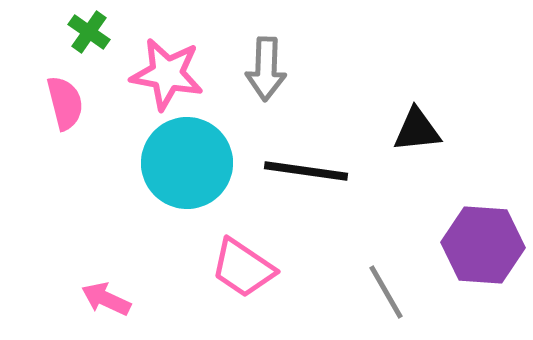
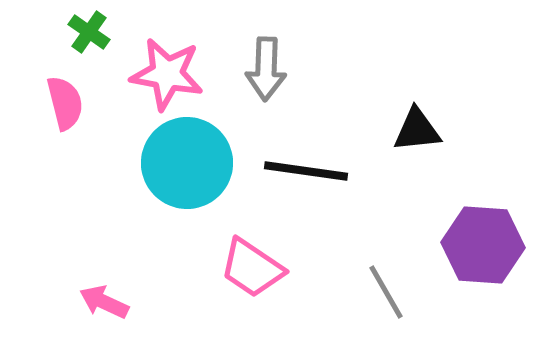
pink trapezoid: moved 9 px right
pink arrow: moved 2 px left, 3 px down
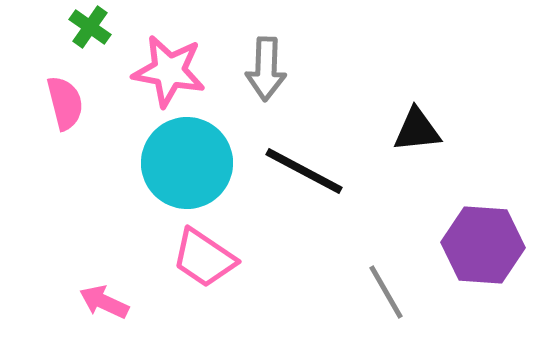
green cross: moved 1 px right, 5 px up
pink star: moved 2 px right, 3 px up
black line: moved 2 px left; rotated 20 degrees clockwise
pink trapezoid: moved 48 px left, 10 px up
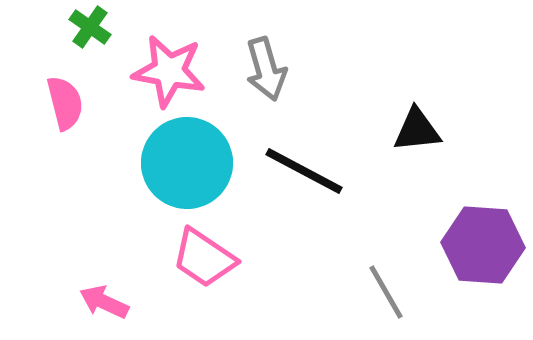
gray arrow: rotated 18 degrees counterclockwise
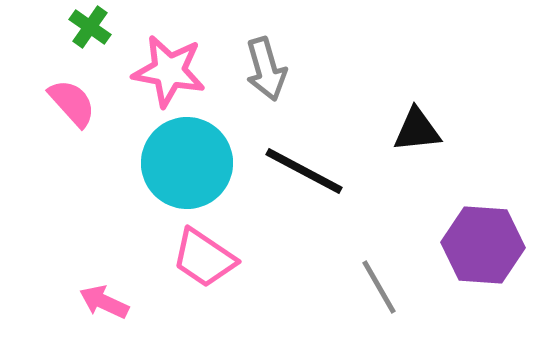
pink semicircle: moved 7 px right; rotated 28 degrees counterclockwise
gray line: moved 7 px left, 5 px up
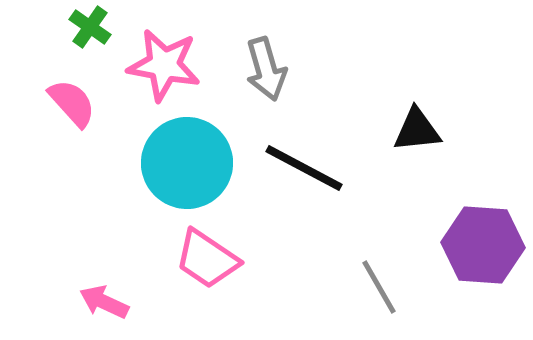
pink star: moved 5 px left, 6 px up
black line: moved 3 px up
pink trapezoid: moved 3 px right, 1 px down
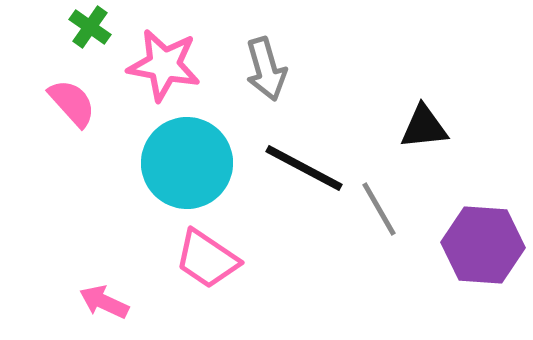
black triangle: moved 7 px right, 3 px up
gray line: moved 78 px up
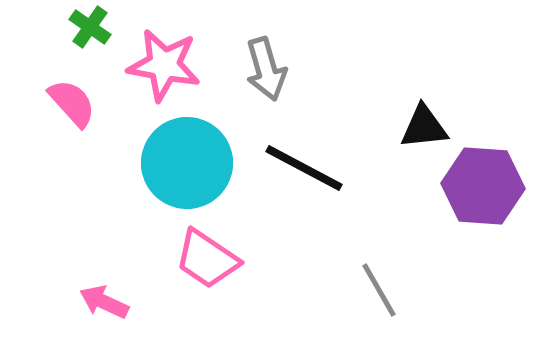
gray line: moved 81 px down
purple hexagon: moved 59 px up
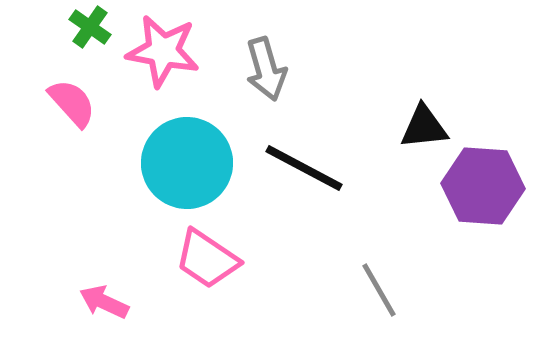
pink star: moved 1 px left, 14 px up
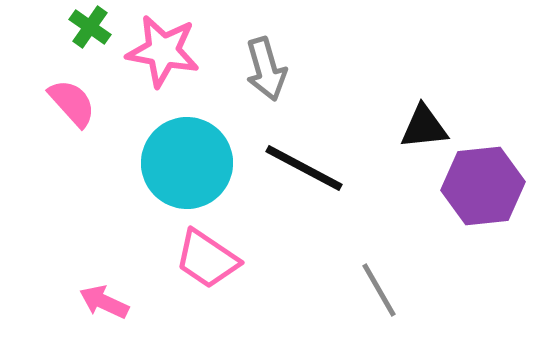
purple hexagon: rotated 10 degrees counterclockwise
